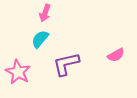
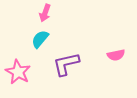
pink semicircle: rotated 18 degrees clockwise
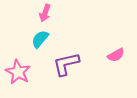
pink semicircle: rotated 18 degrees counterclockwise
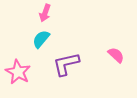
cyan semicircle: moved 1 px right
pink semicircle: rotated 108 degrees counterclockwise
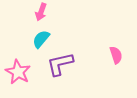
pink arrow: moved 4 px left, 1 px up
pink semicircle: rotated 30 degrees clockwise
purple L-shape: moved 6 px left
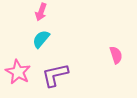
purple L-shape: moved 5 px left, 11 px down
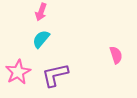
pink star: rotated 15 degrees clockwise
